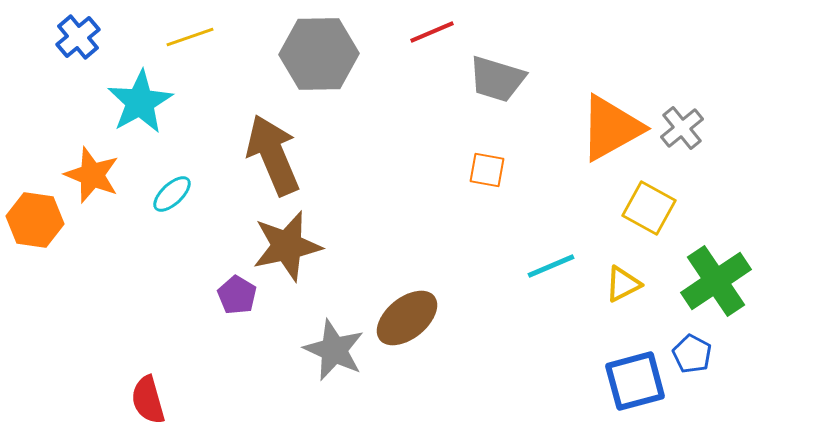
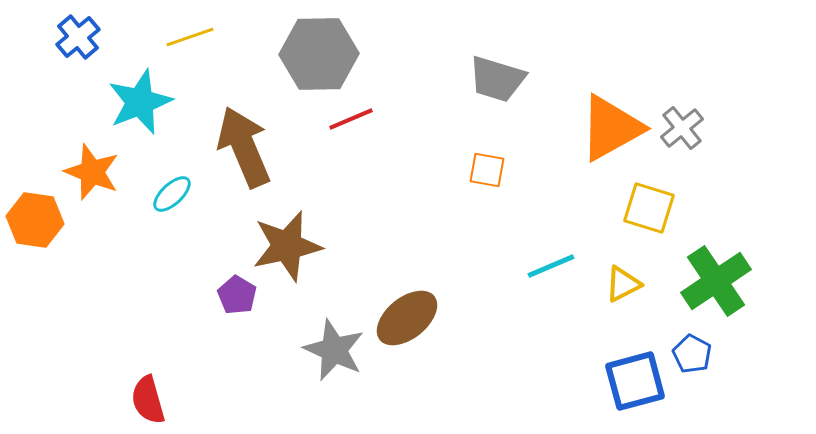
red line: moved 81 px left, 87 px down
cyan star: rotated 8 degrees clockwise
brown arrow: moved 29 px left, 8 px up
orange star: moved 3 px up
yellow square: rotated 12 degrees counterclockwise
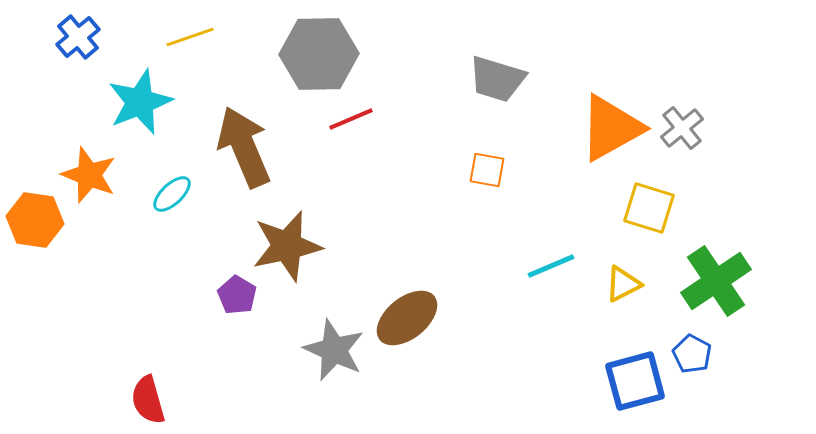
orange star: moved 3 px left, 3 px down
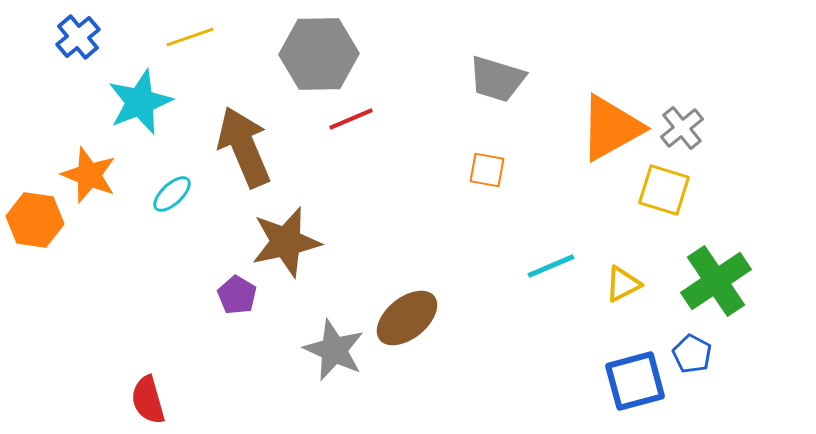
yellow square: moved 15 px right, 18 px up
brown star: moved 1 px left, 4 px up
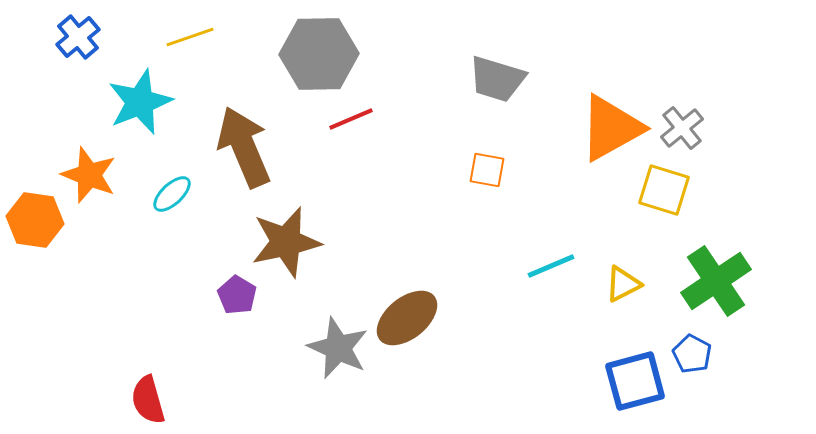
gray star: moved 4 px right, 2 px up
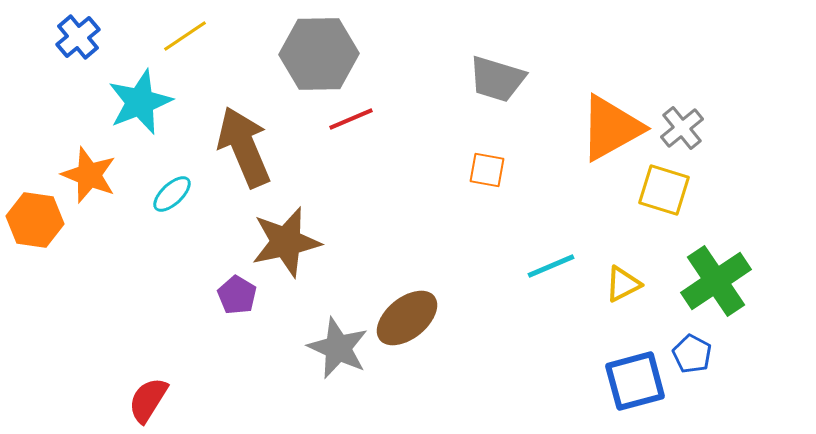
yellow line: moved 5 px left, 1 px up; rotated 15 degrees counterclockwise
red semicircle: rotated 48 degrees clockwise
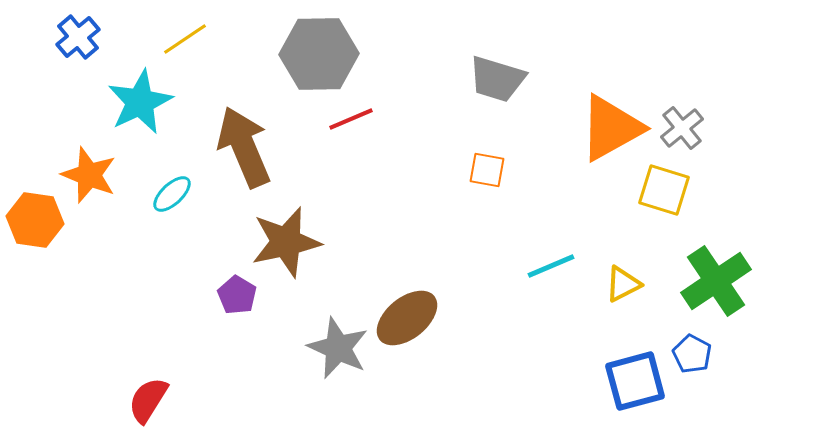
yellow line: moved 3 px down
cyan star: rotated 4 degrees counterclockwise
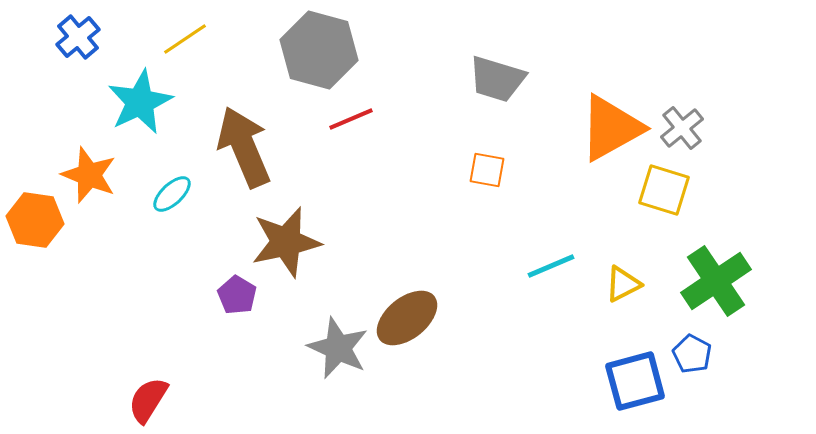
gray hexagon: moved 4 px up; rotated 16 degrees clockwise
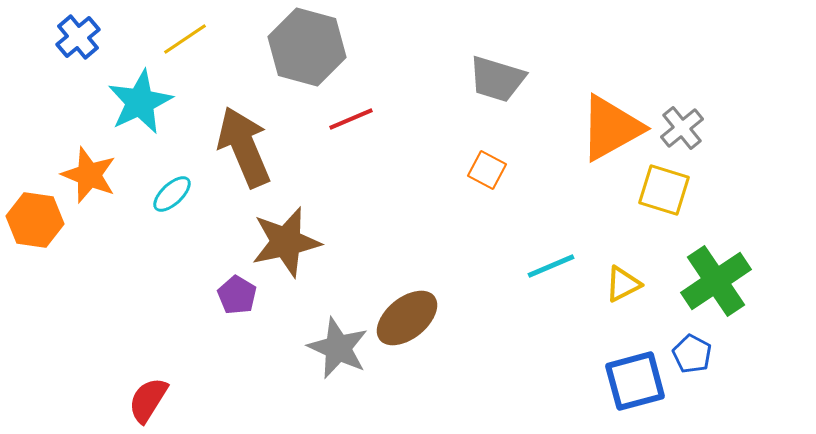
gray hexagon: moved 12 px left, 3 px up
orange square: rotated 18 degrees clockwise
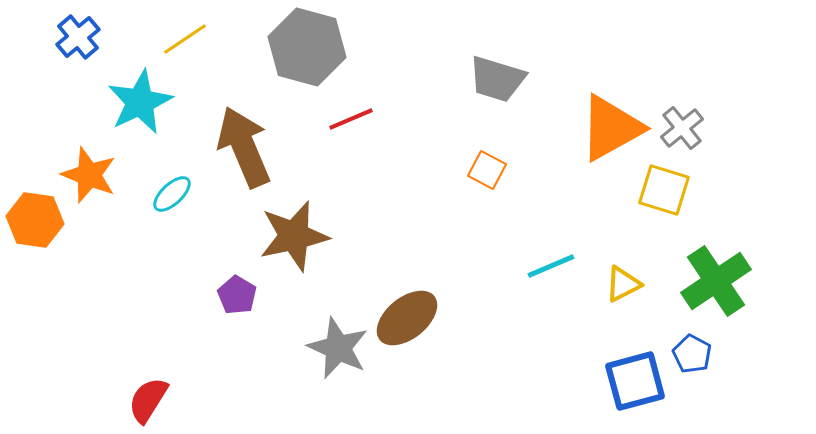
brown star: moved 8 px right, 6 px up
